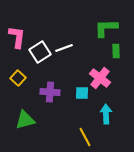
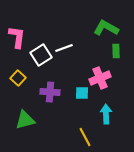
green L-shape: rotated 30 degrees clockwise
white square: moved 1 px right, 3 px down
pink cross: rotated 30 degrees clockwise
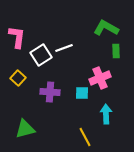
green triangle: moved 9 px down
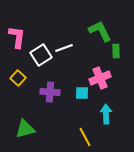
green L-shape: moved 6 px left, 3 px down; rotated 35 degrees clockwise
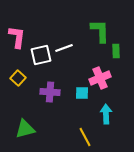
green L-shape: rotated 25 degrees clockwise
white square: rotated 20 degrees clockwise
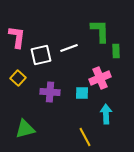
white line: moved 5 px right
